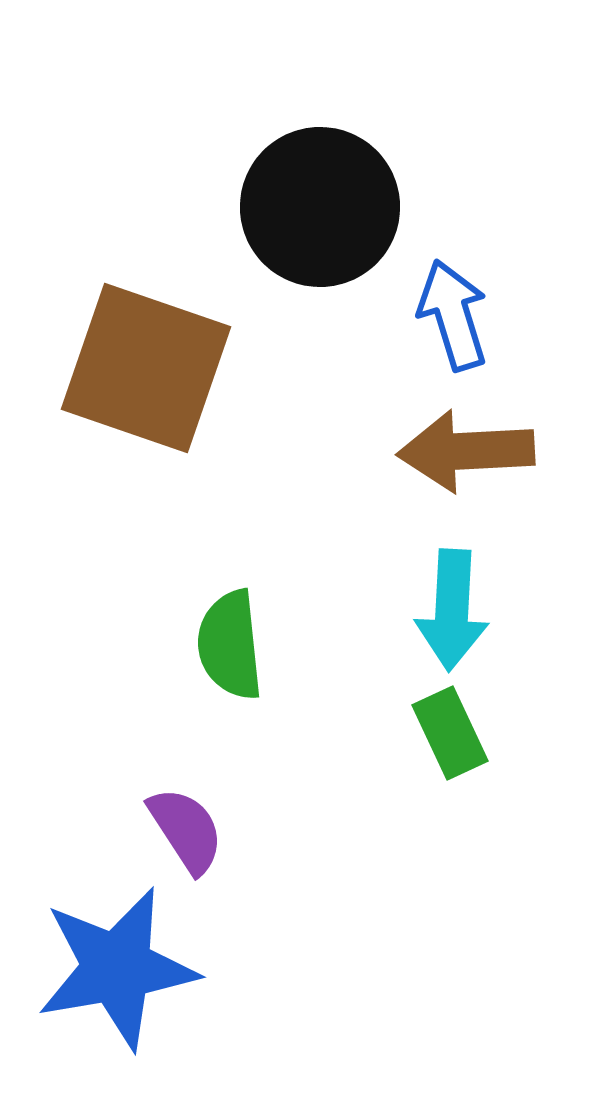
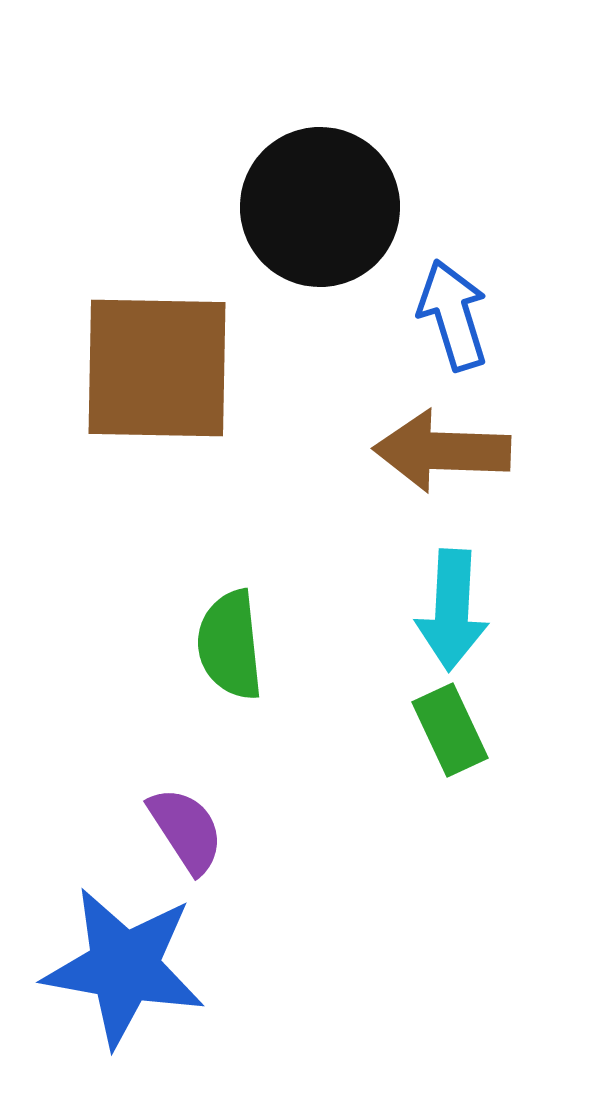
brown square: moved 11 px right; rotated 18 degrees counterclockwise
brown arrow: moved 24 px left; rotated 5 degrees clockwise
green rectangle: moved 3 px up
blue star: moved 7 px right, 1 px up; rotated 20 degrees clockwise
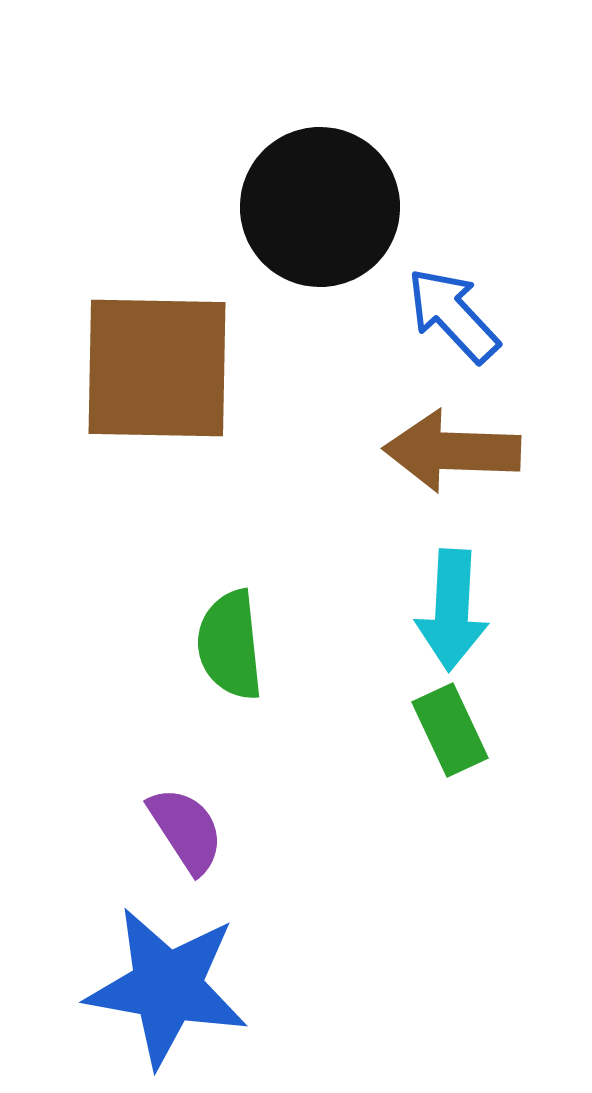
blue arrow: rotated 26 degrees counterclockwise
brown arrow: moved 10 px right
blue star: moved 43 px right, 20 px down
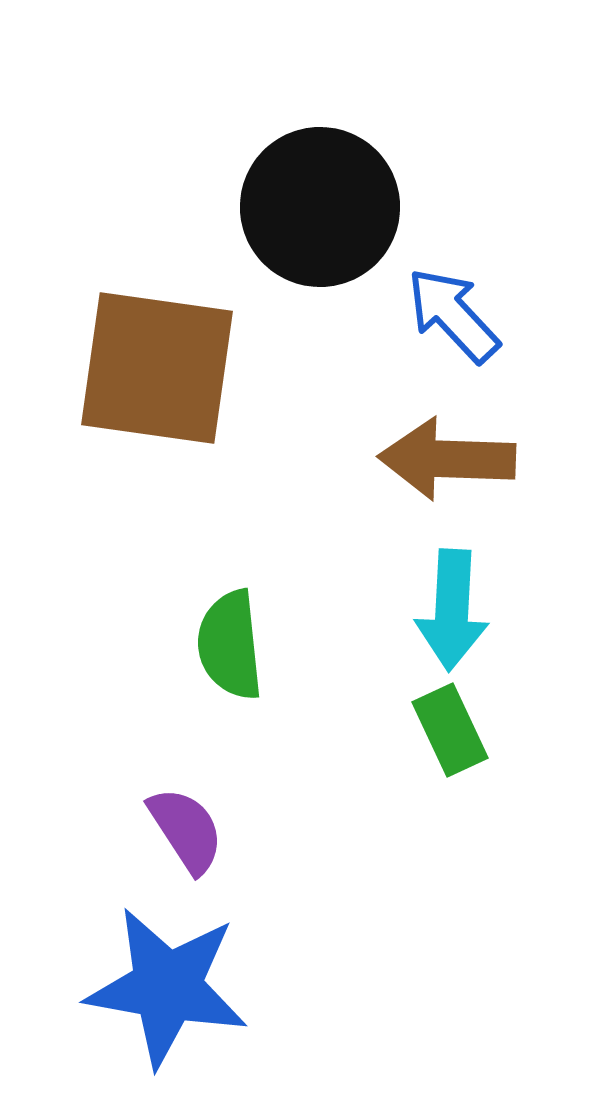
brown square: rotated 7 degrees clockwise
brown arrow: moved 5 px left, 8 px down
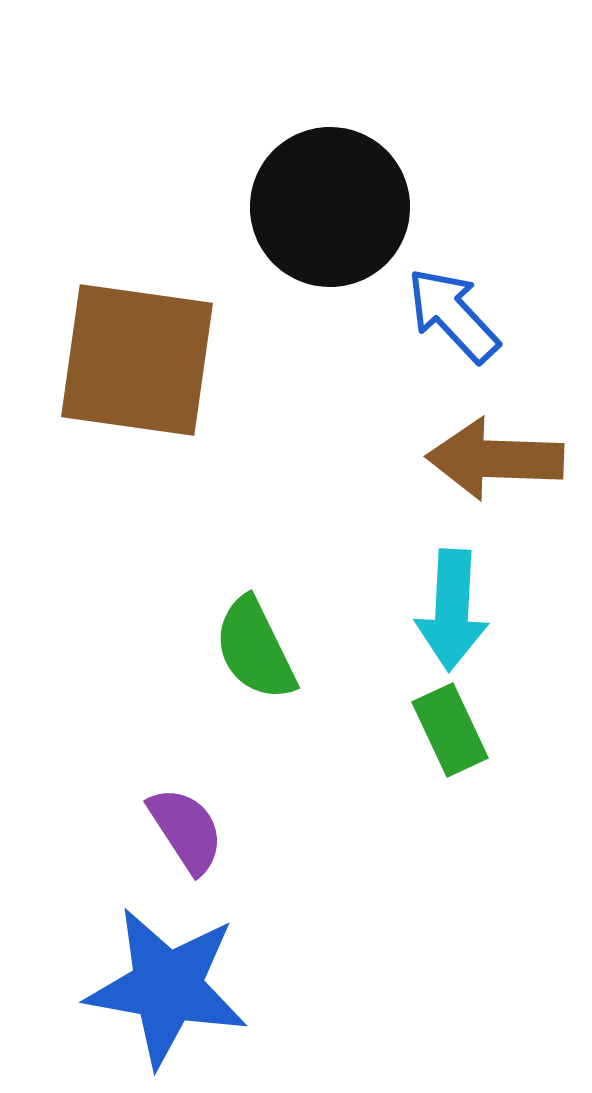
black circle: moved 10 px right
brown square: moved 20 px left, 8 px up
brown arrow: moved 48 px right
green semicircle: moved 25 px right, 4 px down; rotated 20 degrees counterclockwise
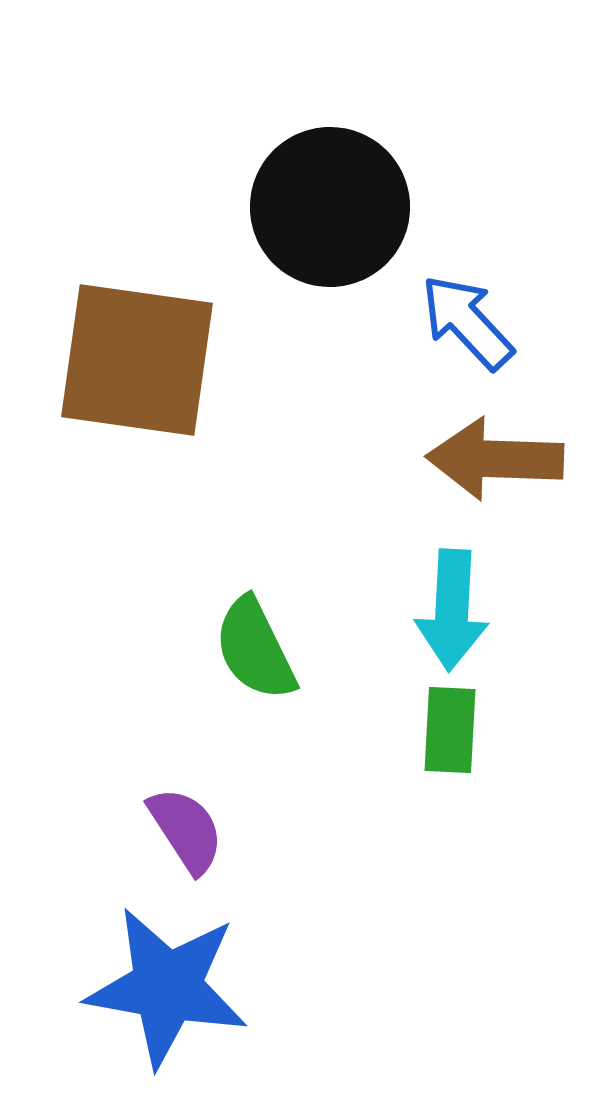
blue arrow: moved 14 px right, 7 px down
green rectangle: rotated 28 degrees clockwise
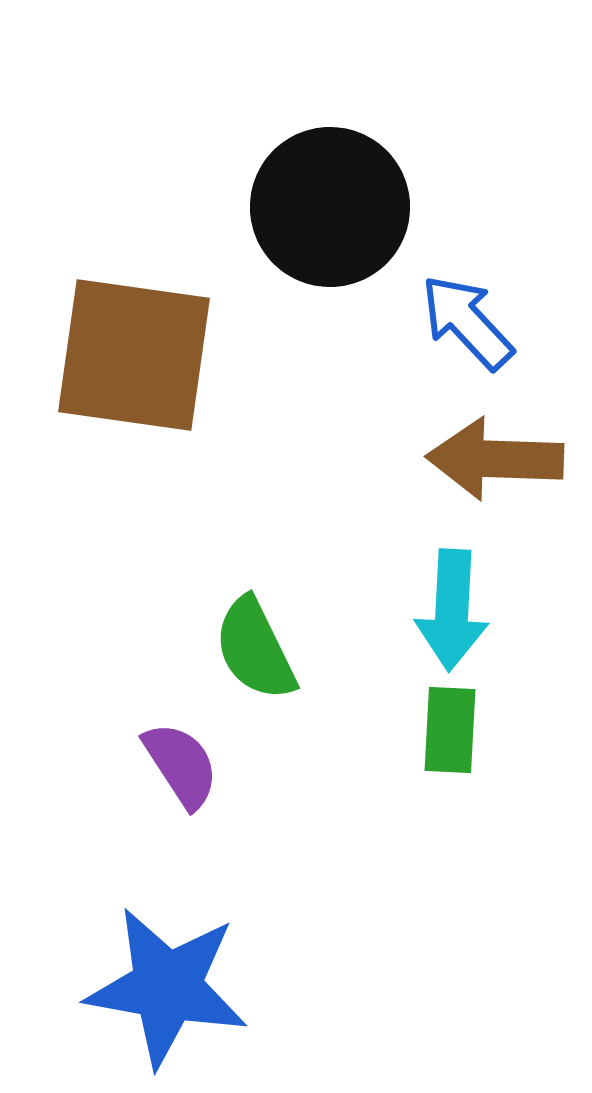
brown square: moved 3 px left, 5 px up
purple semicircle: moved 5 px left, 65 px up
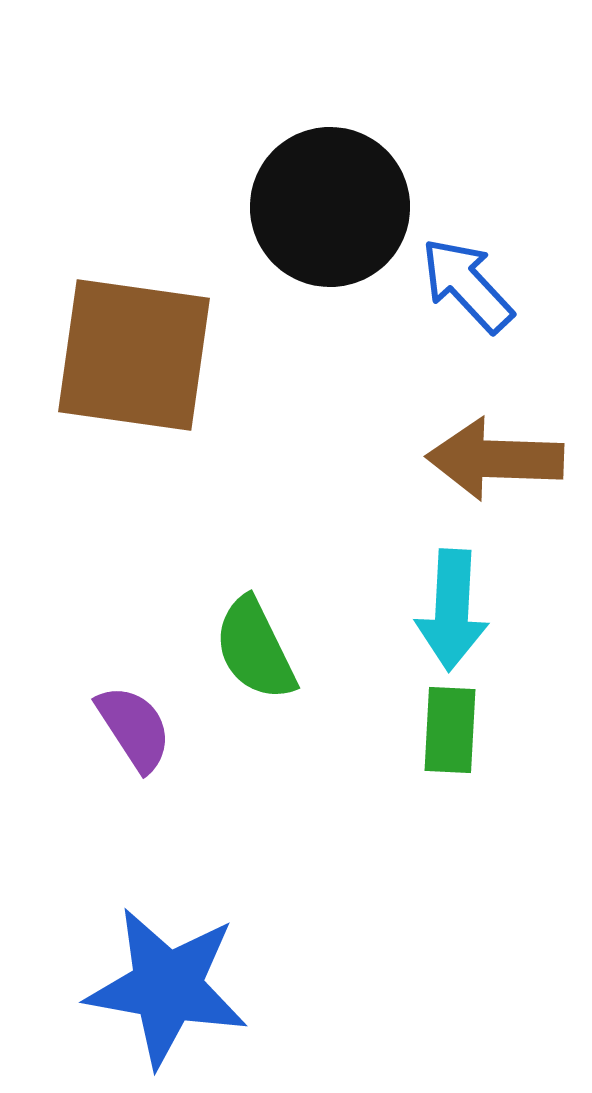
blue arrow: moved 37 px up
purple semicircle: moved 47 px left, 37 px up
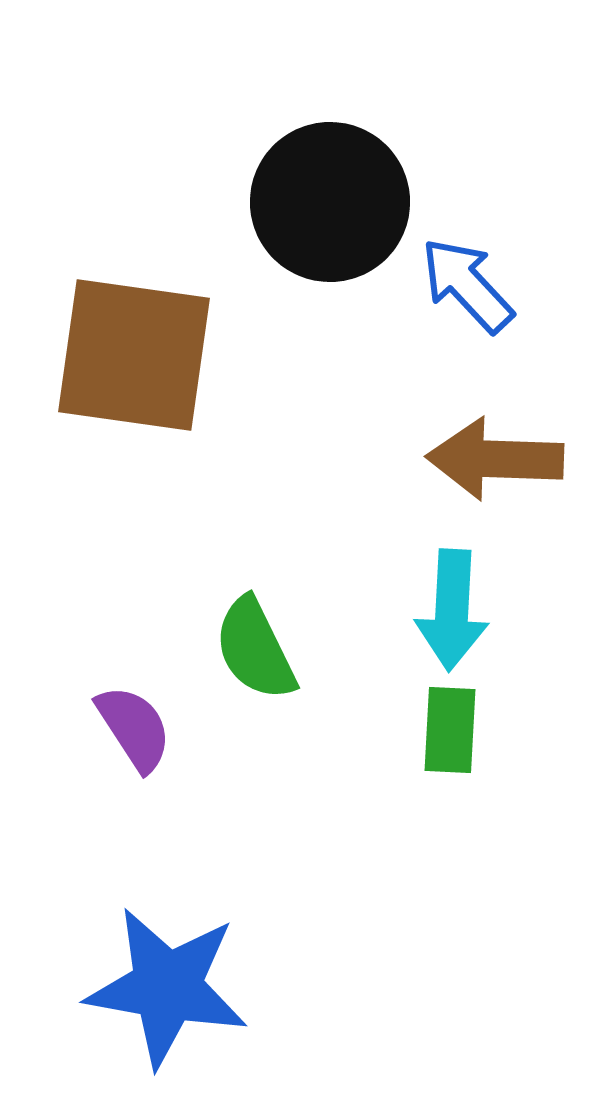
black circle: moved 5 px up
